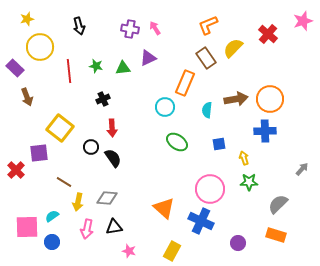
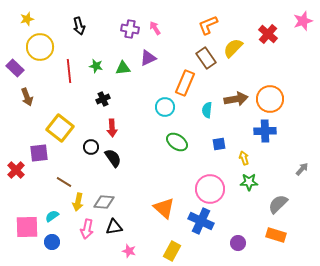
gray diamond at (107, 198): moved 3 px left, 4 px down
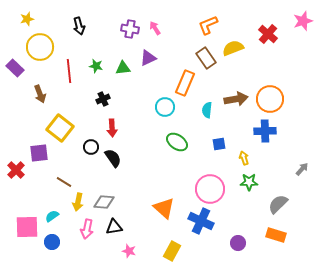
yellow semicircle at (233, 48): rotated 25 degrees clockwise
brown arrow at (27, 97): moved 13 px right, 3 px up
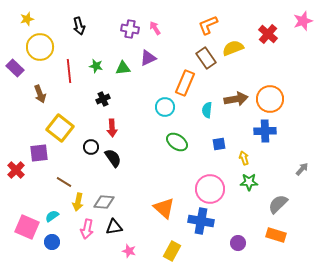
blue cross at (201, 221): rotated 15 degrees counterclockwise
pink square at (27, 227): rotated 25 degrees clockwise
